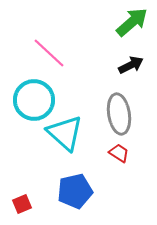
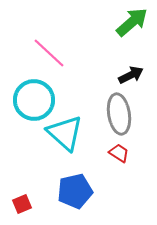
black arrow: moved 10 px down
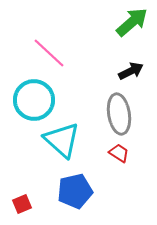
black arrow: moved 4 px up
cyan triangle: moved 3 px left, 7 px down
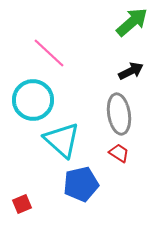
cyan circle: moved 1 px left
blue pentagon: moved 6 px right, 7 px up
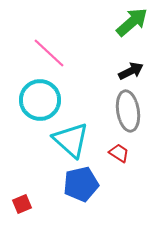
cyan circle: moved 7 px right
gray ellipse: moved 9 px right, 3 px up
cyan triangle: moved 9 px right
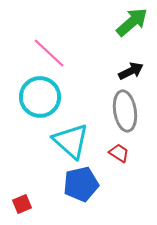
cyan circle: moved 3 px up
gray ellipse: moved 3 px left
cyan triangle: moved 1 px down
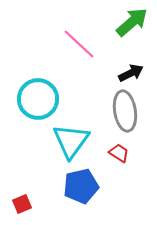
pink line: moved 30 px right, 9 px up
black arrow: moved 2 px down
cyan circle: moved 2 px left, 2 px down
cyan triangle: rotated 24 degrees clockwise
blue pentagon: moved 2 px down
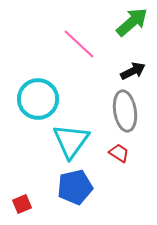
black arrow: moved 2 px right, 2 px up
blue pentagon: moved 6 px left, 1 px down
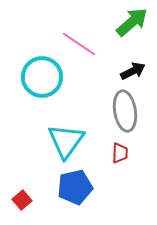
pink line: rotated 9 degrees counterclockwise
cyan circle: moved 4 px right, 22 px up
cyan triangle: moved 5 px left
red trapezoid: moved 1 px right; rotated 60 degrees clockwise
red square: moved 4 px up; rotated 18 degrees counterclockwise
